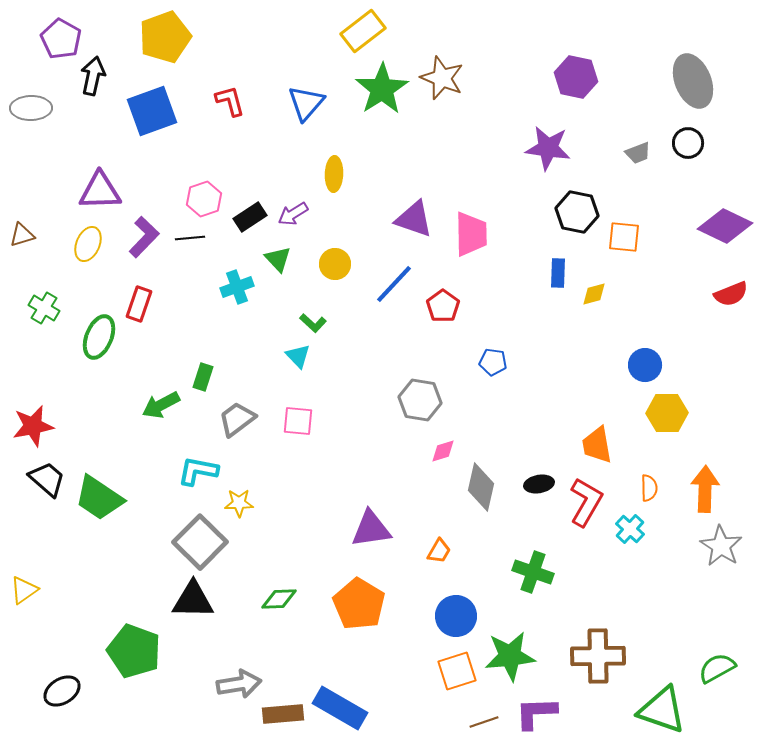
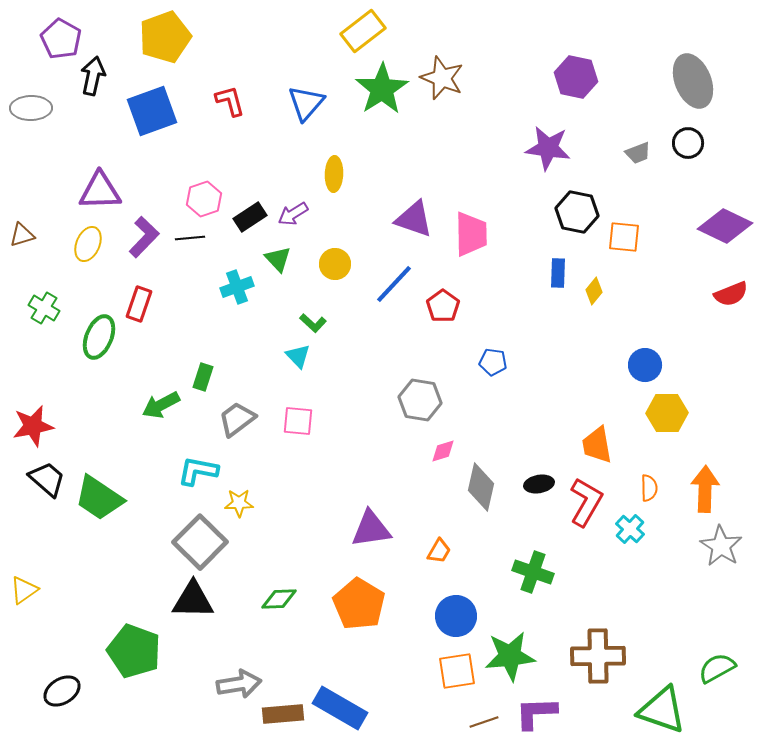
yellow diamond at (594, 294): moved 3 px up; rotated 36 degrees counterclockwise
orange square at (457, 671): rotated 9 degrees clockwise
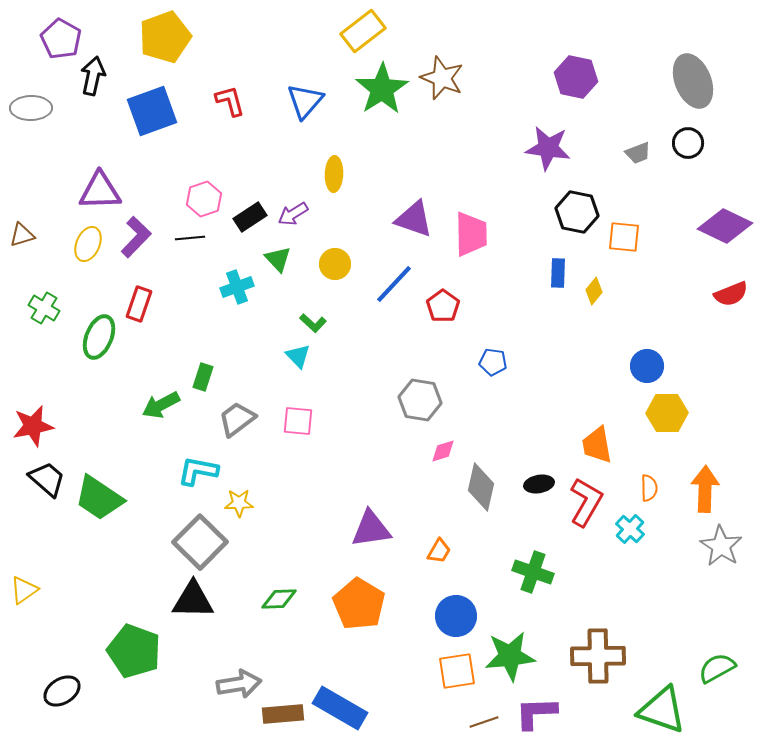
blue triangle at (306, 103): moved 1 px left, 2 px up
purple L-shape at (144, 237): moved 8 px left
blue circle at (645, 365): moved 2 px right, 1 px down
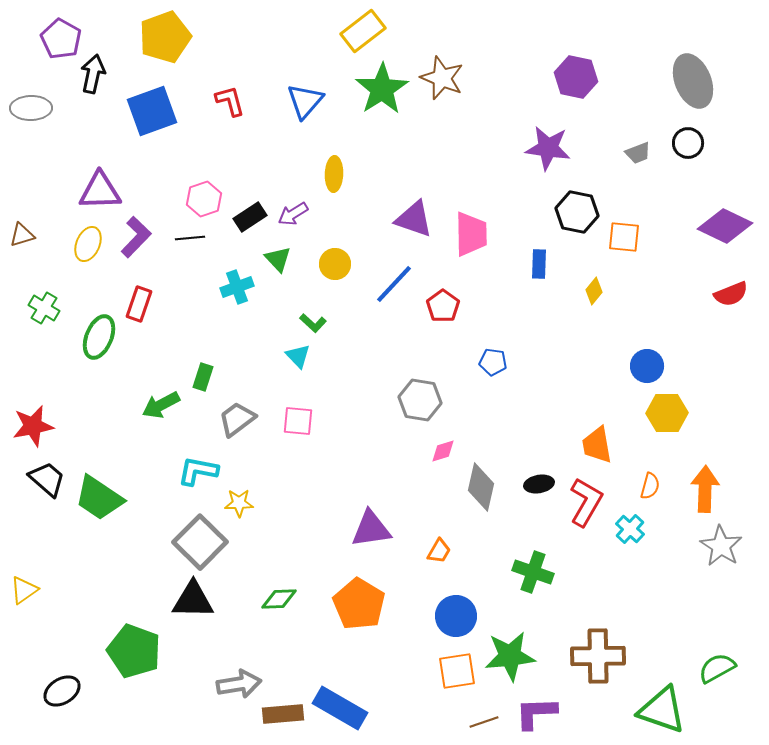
black arrow at (93, 76): moved 2 px up
blue rectangle at (558, 273): moved 19 px left, 9 px up
orange semicircle at (649, 488): moved 1 px right, 2 px up; rotated 16 degrees clockwise
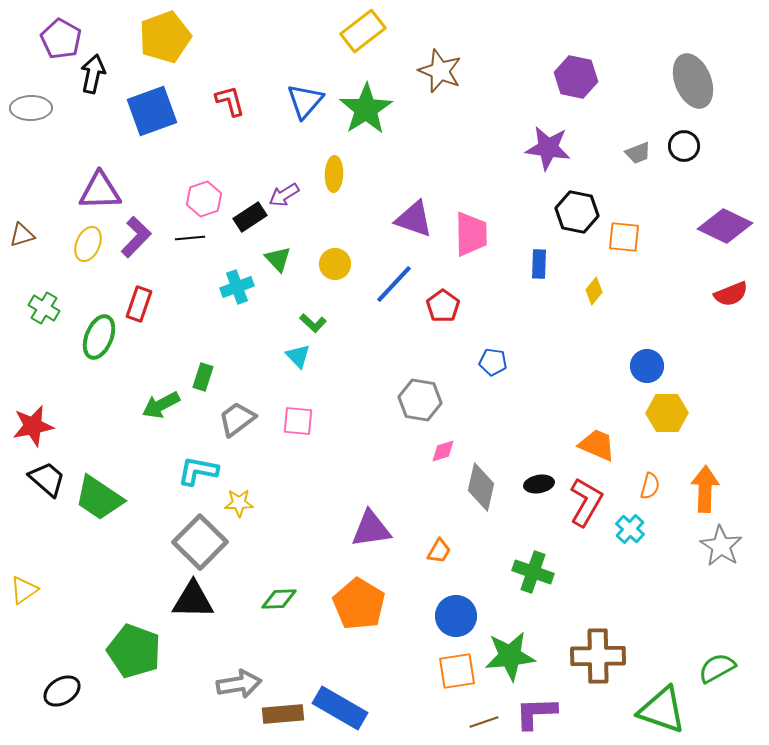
brown star at (442, 78): moved 2 px left, 7 px up
green star at (382, 89): moved 16 px left, 20 px down
black circle at (688, 143): moved 4 px left, 3 px down
purple arrow at (293, 214): moved 9 px left, 19 px up
orange trapezoid at (597, 445): rotated 123 degrees clockwise
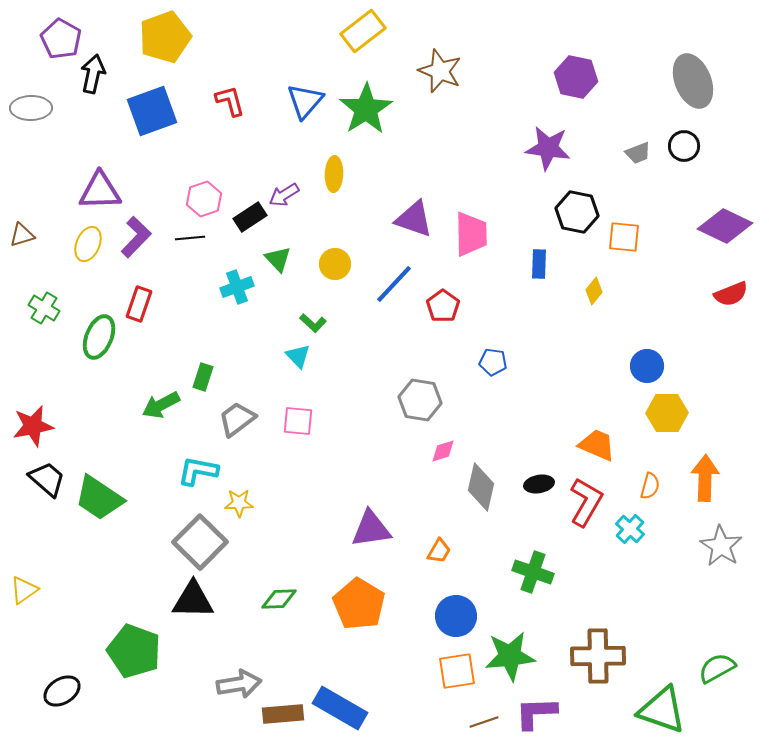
orange arrow at (705, 489): moved 11 px up
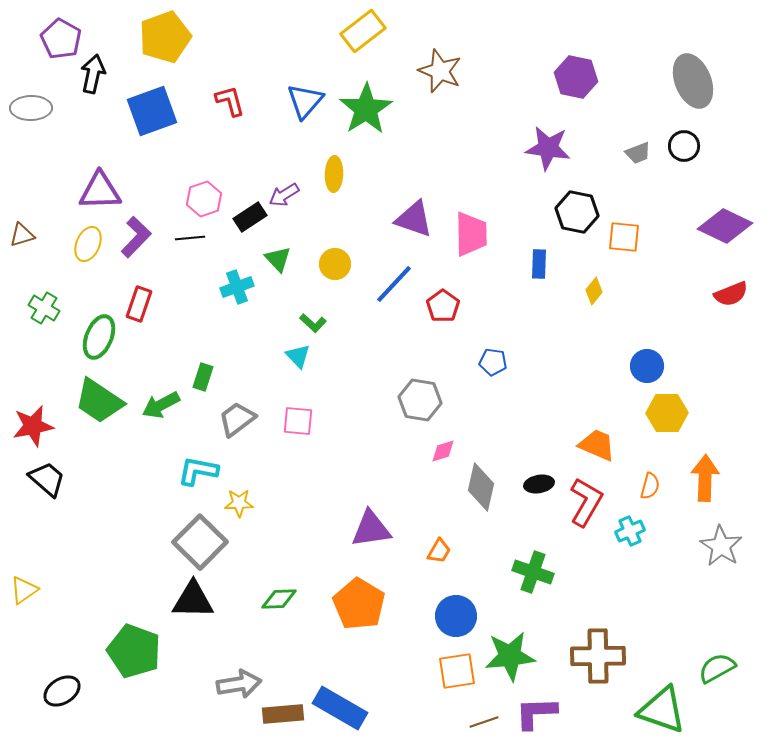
green trapezoid at (99, 498): moved 97 px up
cyan cross at (630, 529): moved 2 px down; rotated 24 degrees clockwise
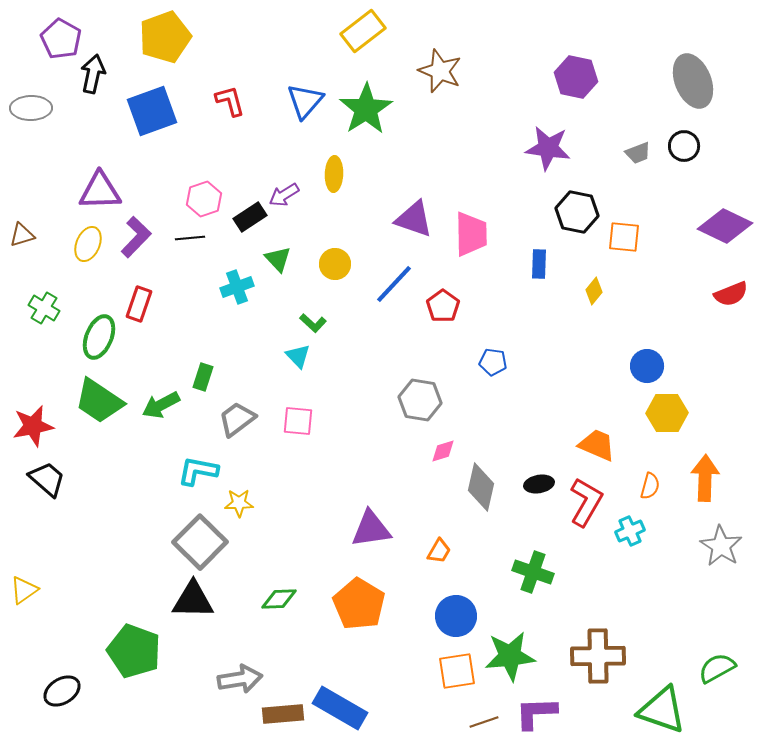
gray arrow at (239, 684): moved 1 px right, 5 px up
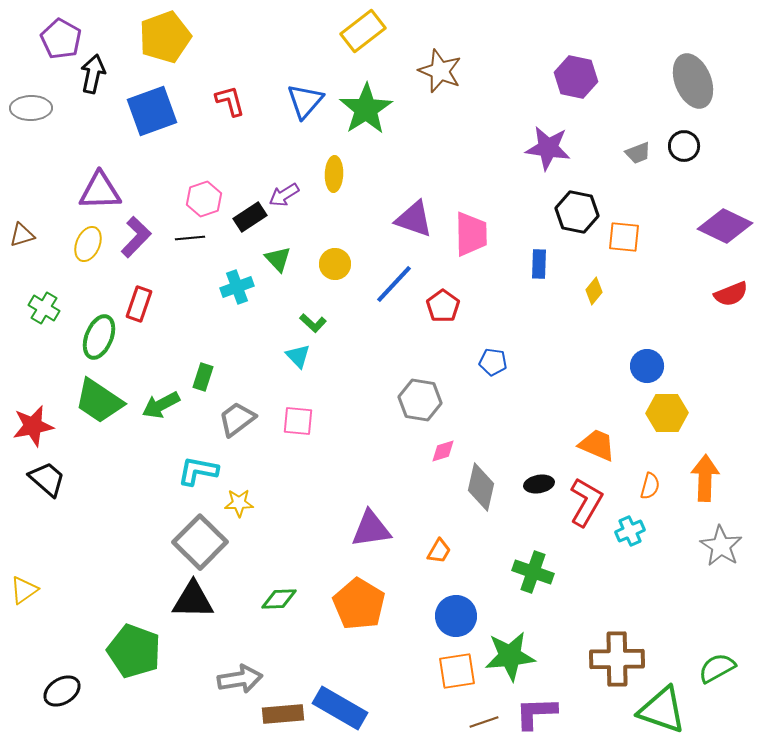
brown cross at (598, 656): moved 19 px right, 3 px down
